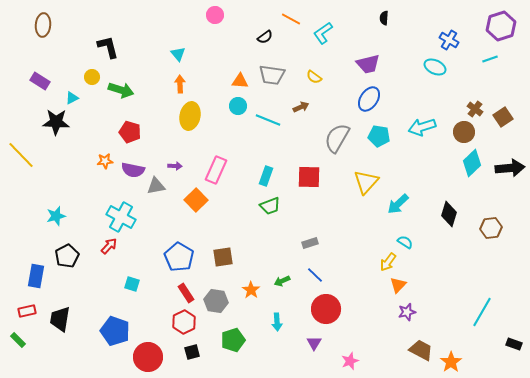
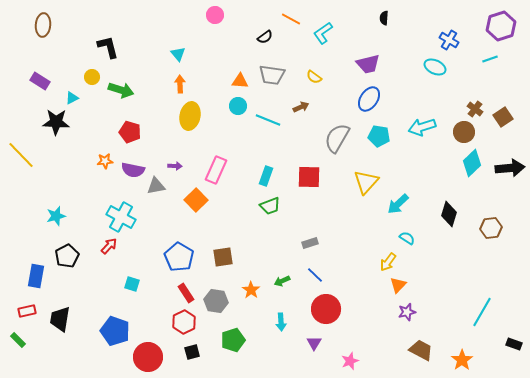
cyan semicircle at (405, 242): moved 2 px right, 4 px up
cyan arrow at (277, 322): moved 4 px right
orange star at (451, 362): moved 11 px right, 2 px up
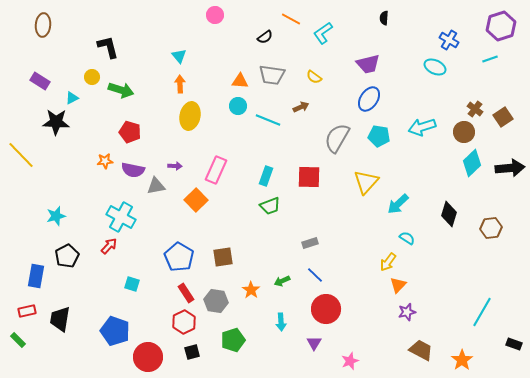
cyan triangle at (178, 54): moved 1 px right, 2 px down
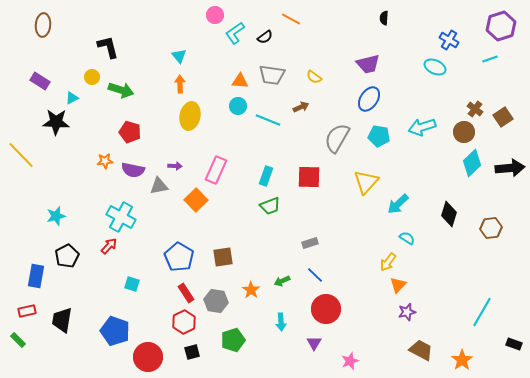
cyan L-shape at (323, 33): moved 88 px left
gray triangle at (156, 186): moved 3 px right
black trapezoid at (60, 319): moved 2 px right, 1 px down
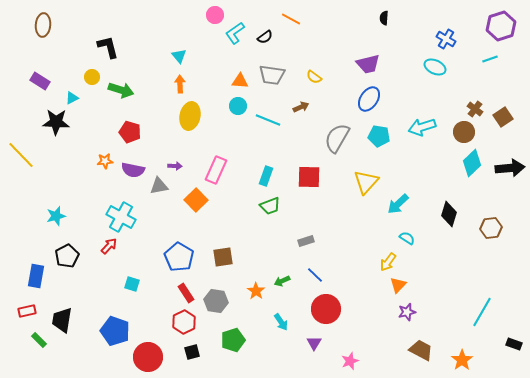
blue cross at (449, 40): moved 3 px left, 1 px up
gray rectangle at (310, 243): moved 4 px left, 2 px up
orange star at (251, 290): moved 5 px right, 1 px down
cyan arrow at (281, 322): rotated 30 degrees counterclockwise
green rectangle at (18, 340): moved 21 px right
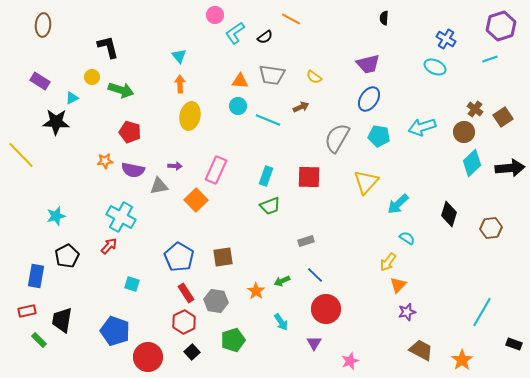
black square at (192, 352): rotated 28 degrees counterclockwise
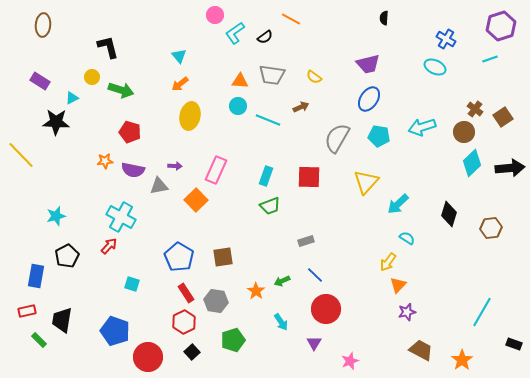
orange arrow at (180, 84): rotated 126 degrees counterclockwise
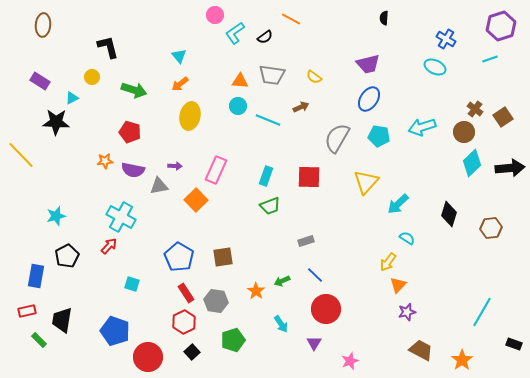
green arrow at (121, 90): moved 13 px right
cyan arrow at (281, 322): moved 2 px down
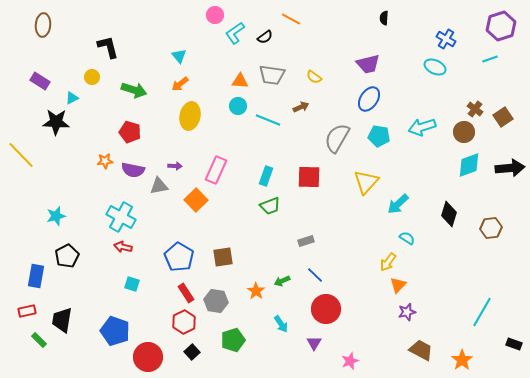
cyan diamond at (472, 163): moved 3 px left, 2 px down; rotated 24 degrees clockwise
red arrow at (109, 246): moved 14 px right, 1 px down; rotated 120 degrees counterclockwise
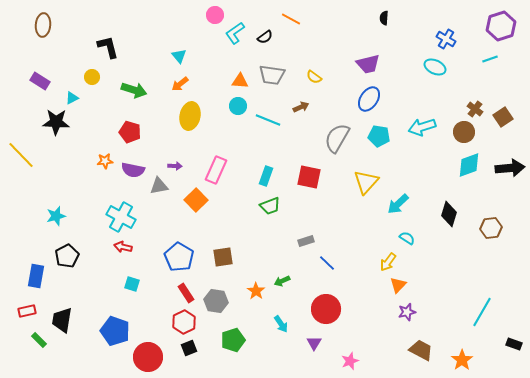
red square at (309, 177): rotated 10 degrees clockwise
blue line at (315, 275): moved 12 px right, 12 px up
black square at (192, 352): moved 3 px left, 4 px up; rotated 21 degrees clockwise
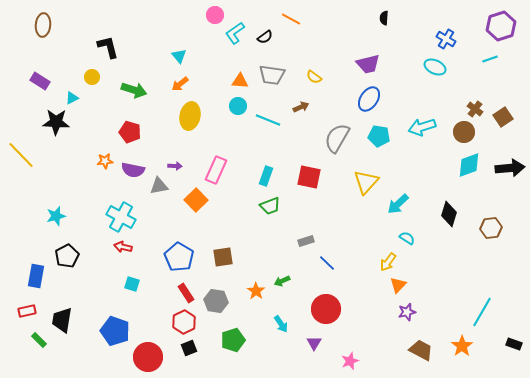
orange star at (462, 360): moved 14 px up
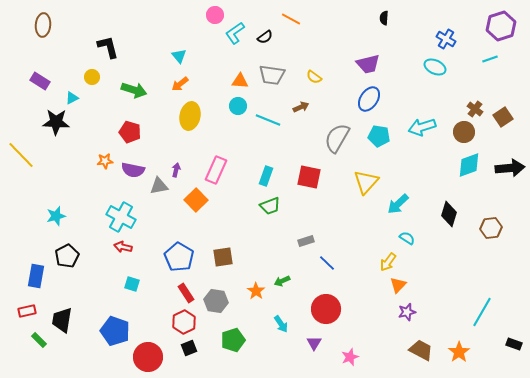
purple arrow at (175, 166): moved 1 px right, 4 px down; rotated 80 degrees counterclockwise
orange star at (462, 346): moved 3 px left, 6 px down
pink star at (350, 361): moved 4 px up
